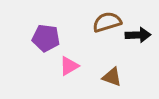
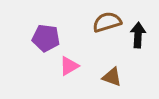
black arrow: rotated 85 degrees counterclockwise
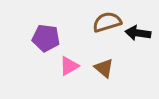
black arrow: moved 2 px up; rotated 85 degrees counterclockwise
brown triangle: moved 8 px left, 9 px up; rotated 20 degrees clockwise
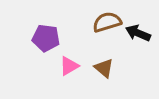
black arrow: rotated 15 degrees clockwise
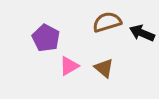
black arrow: moved 4 px right
purple pentagon: rotated 20 degrees clockwise
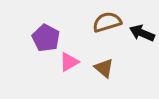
pink triangle: moved 4 px up
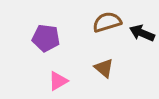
purple pentagon: rotated 20 degrees counterclockwise
pink triangle: moved 11 px left, 19 px down
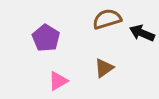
brown semicircle: moved 3 px up
purple pentagon: rotated 24 degrees clockwise
brown triangle: rotated 45 degrees clockwise
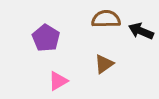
brown semicircle: moved 1 px left; rotated 16 degrees clockwise
black arrow: moved 1 px left, 2 px up
brown triangle: moved 4 px up
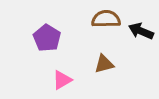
purple pentagon: moved 1 px right
brown triangle: rotated 20 degrees clockwise
pink triangle: moved 4 px right, 1 px up
